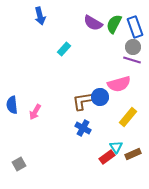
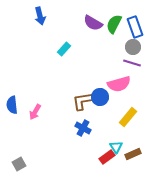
purple line: moved 3 px down
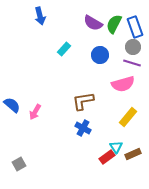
pink semicircle: moved 4 px right
blue circle: moved 42 px up
blue semicircle: rotated 138 degrees clockwise
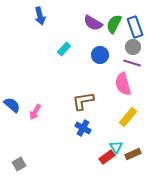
pink semicircle: rotated 90 degrees clockwise
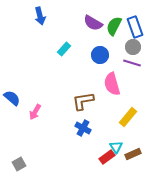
green semicircle: moved 2 px down
pink semicircle: moved 11 px left
blue semicircle: moved 7 px up
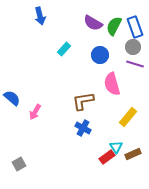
purple line: moved 3 px right, 1 px down
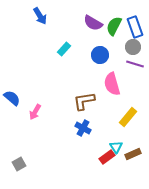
blue arrow: rotated 18 degrees counterclockwise
brown L-shape: moved 1 px right
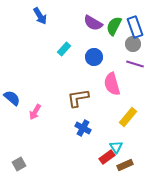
gray circle: moved 3 px up
blue circle: moved 6 px left, 2 px down
brown L-shape: moved 6 px left, 3 px up
brown rectangle: moved 8 px left, 11 px down
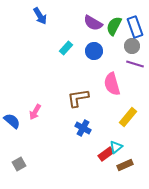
gray circle: moved 1 px left, 2 px down
cyan rectangle: moved 2 px right, 1 px up
blue circle: moved 6 px up
blue semicircle: moved 23 px down
cyan triangle: rotated 24 degrees clockwise
red rectangle: moved 1 px left, 3 px up
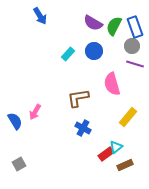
cyan rectangle: moved 2 px right, 6 px down
blue semicircle: moved 3 px right; rotated 18 degrees clockwise
